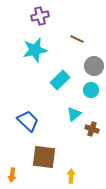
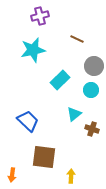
cyan star: moved 2 px left
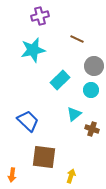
yellow arrow: rotated 16 degrees clockwise
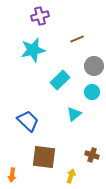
brown line: rotated 48 degrees counterclockwise
cyan circle: moved 1 px right, 2 px down
brown cross: moved 26 px down
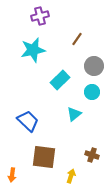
brown line: rotated 32 degrees counterclockwise
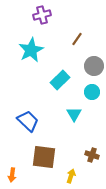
purple cross: moved 2 px right, 1 px up
cyan star: moved 2 px left; rotated 15 degrees counterclockwise
cyan triangle: rotated 21 degrees counterclockwise
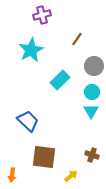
cyan triangle: moved 17 px right, 3 px up
yellow arrow: rotated 32 degrees clockwise
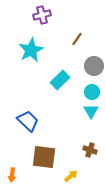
brown cross: moved 2 px left, 5 px up
